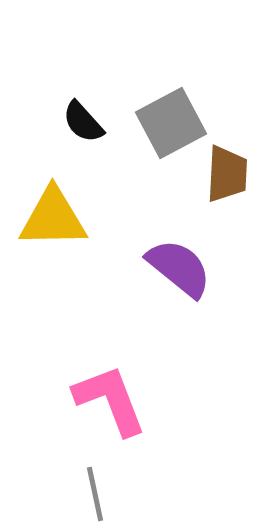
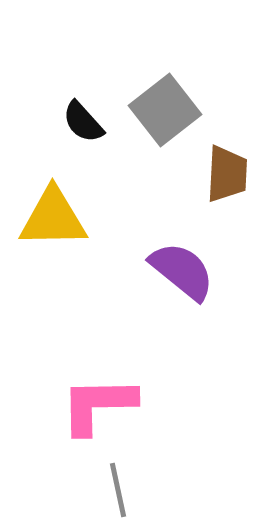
gray square: moved 6 px left, 13 px up; rotated 10 degrees counterclockwise
purple semicircle: moved 3 px right, 3 px down
pink L-shape: moved 12 px left, 5 px down; rotated 70 degrees counterclockwise
gray line: moved 23 px right, 4 px up
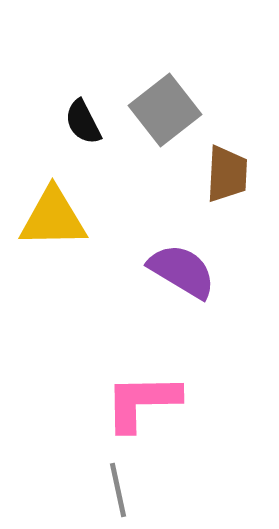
black semicircle: rotated 15 degrees clockwise
purple semicircle: rotated 8 degrees counterclockwise
pink L-shape: moved 44 px right, 3 px up
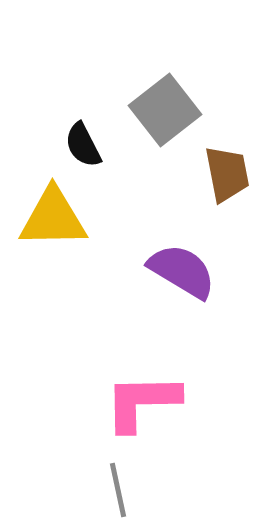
black semicircle: moved 23 px down
brown trapezoid: rotated 14 degrees counterclockwise
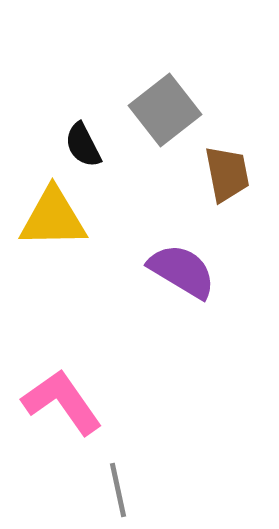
pink L-shape: moved 80 px left; rotated 56 degrees clockwise
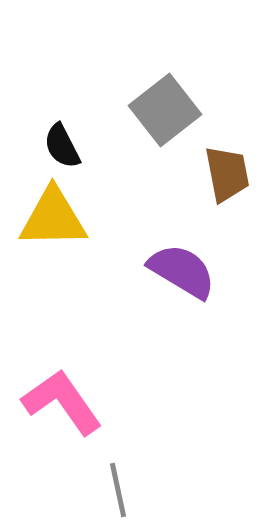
black semicircle: moved 21 px left, 1 px down
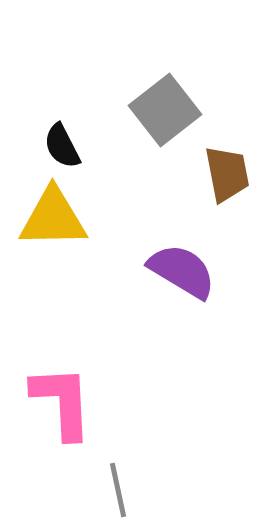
pink L-shape: rotated 32 degrees clockwise
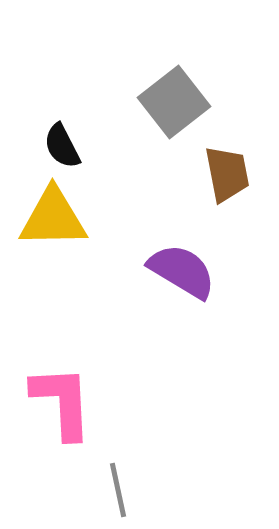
gray square: moved 9 px right, 8 px up
